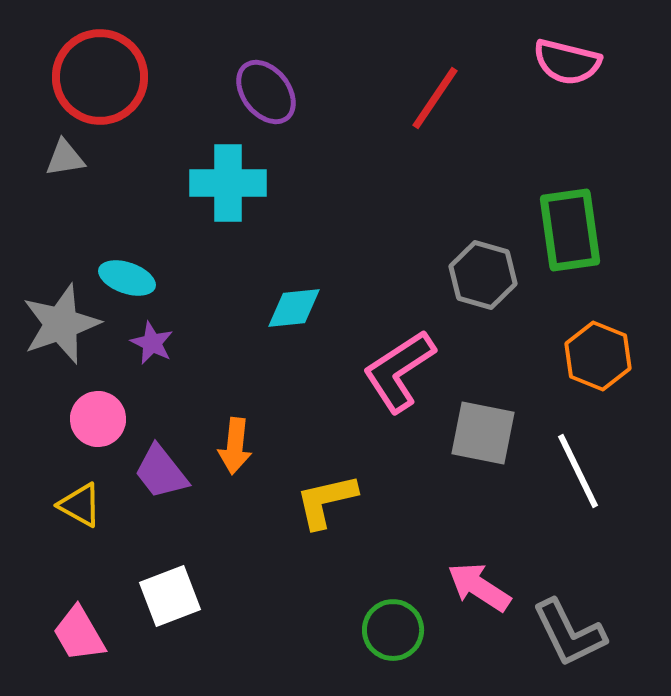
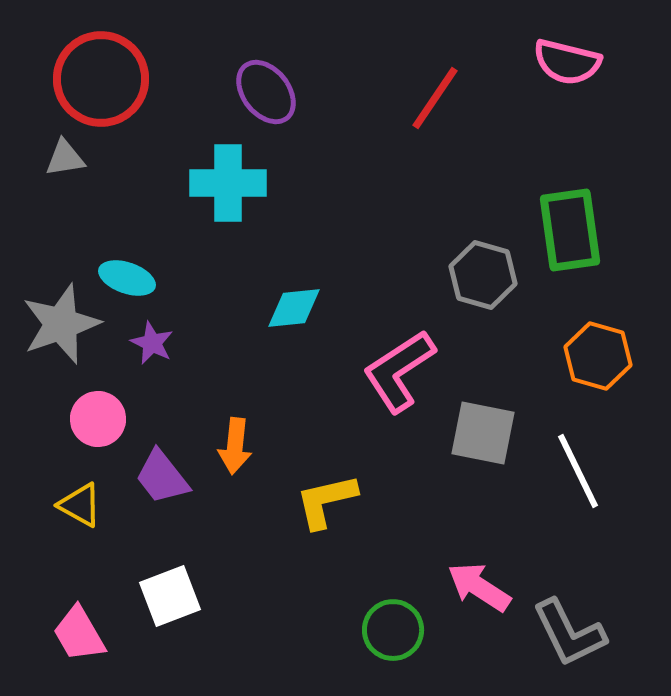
red circle: moved 1 px right, 2 px down
orange hexagon: rotated 6 degrees counterclockwise
purple trapezoid: moved 1 px right, 5 px down
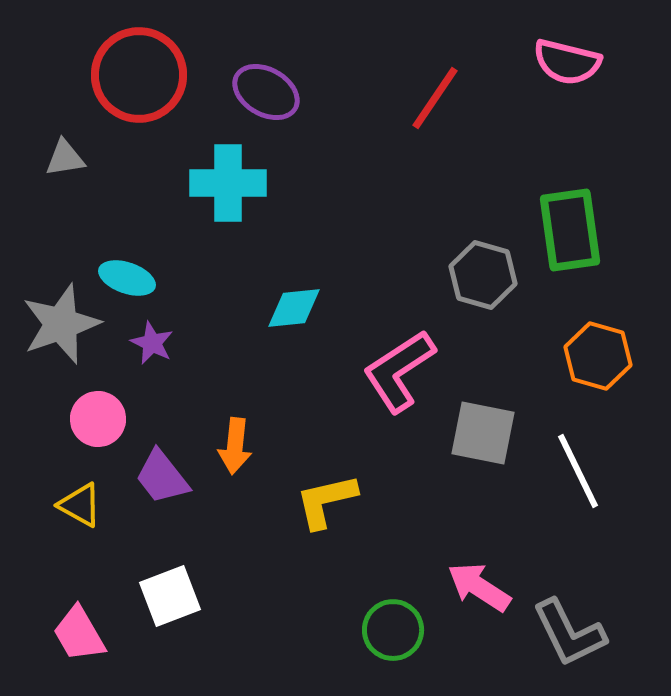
red circle: moved 38 px right, 4 px up
purple ellipse: rotated 22 degrees counterclockwise
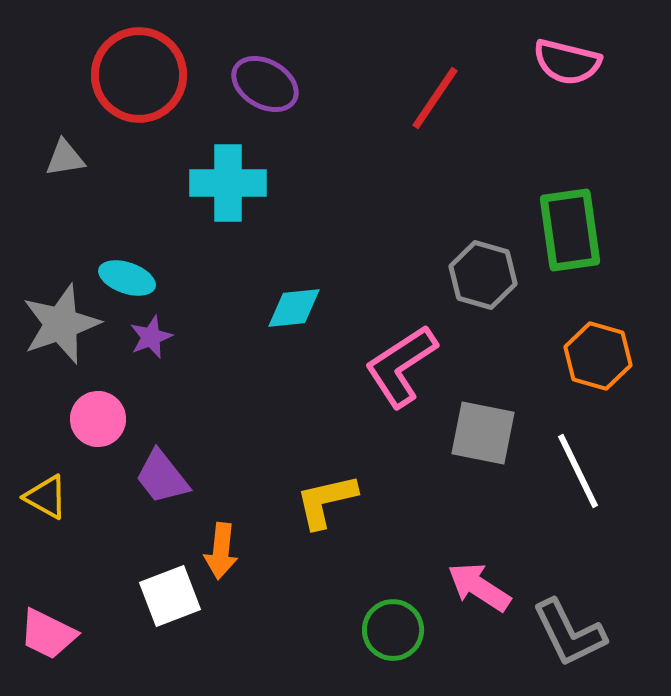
purple ellipse: moved 1 px left, 8 px up
purple star: moved 1 px left, 6 px up; rotated 24 degrees clockwise
pink L-shape: moved 2 px right, 5 px up
orange arrow: moved 14 px left, 105 px down
yellow triangle: moved 34 px left, 8 px up
pink trapezoid: moved 31 px left; rotated 34 degrees counterclockwise
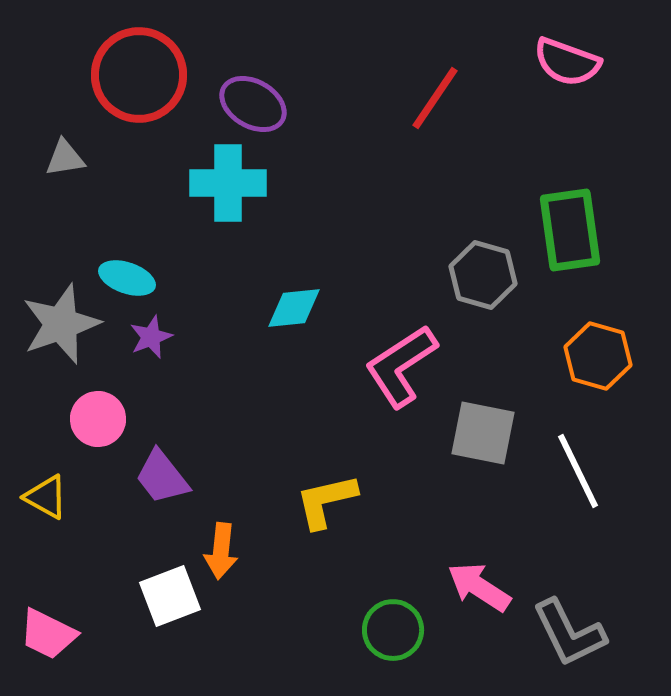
pink semicircle: rotated 6 degrees clockwise
purple ellipse: moved 12 px left, 20 px down
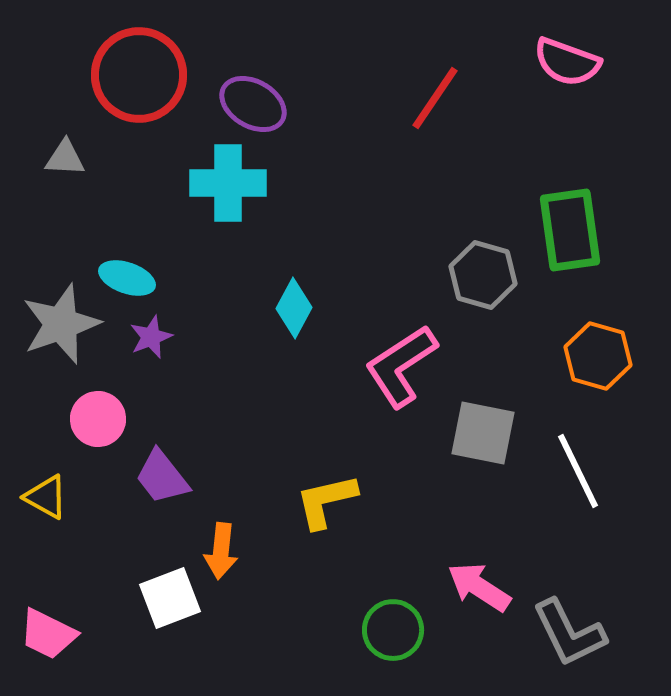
gray triangle: rotated 12 degrees clockwise
cyan diamond: rotated 56 degrees counterclockwise
white square: moved 2 px down
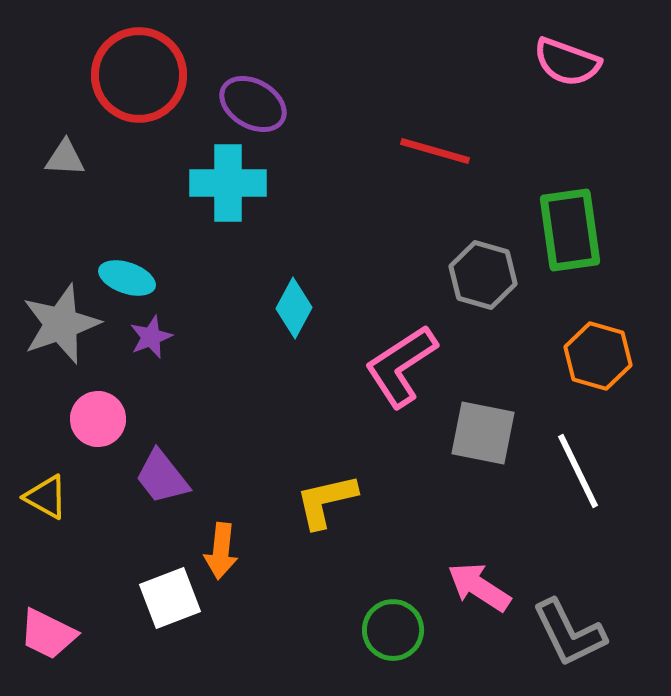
red line: moved 53 px down; rotated 72 degrees clockwise
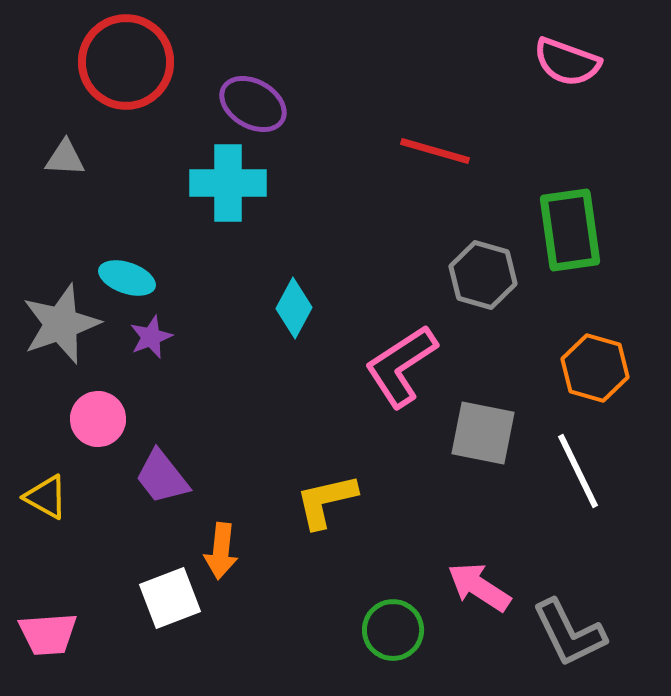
red circle: moved 13 px left, 13 px up
orange hexagon: moved 3 px left, 12 px down
pink trapezoid: rotated 30 degrees counterclockwise
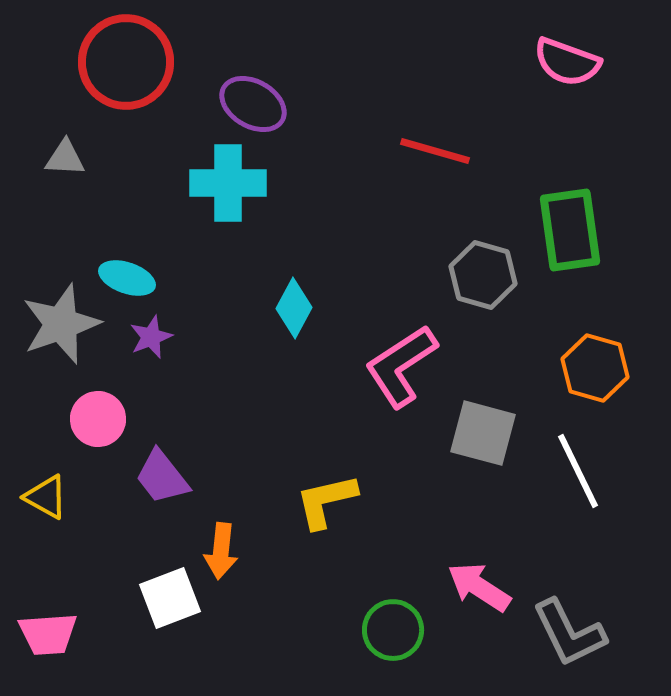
gray square: rotated 4 degrees clockwise
